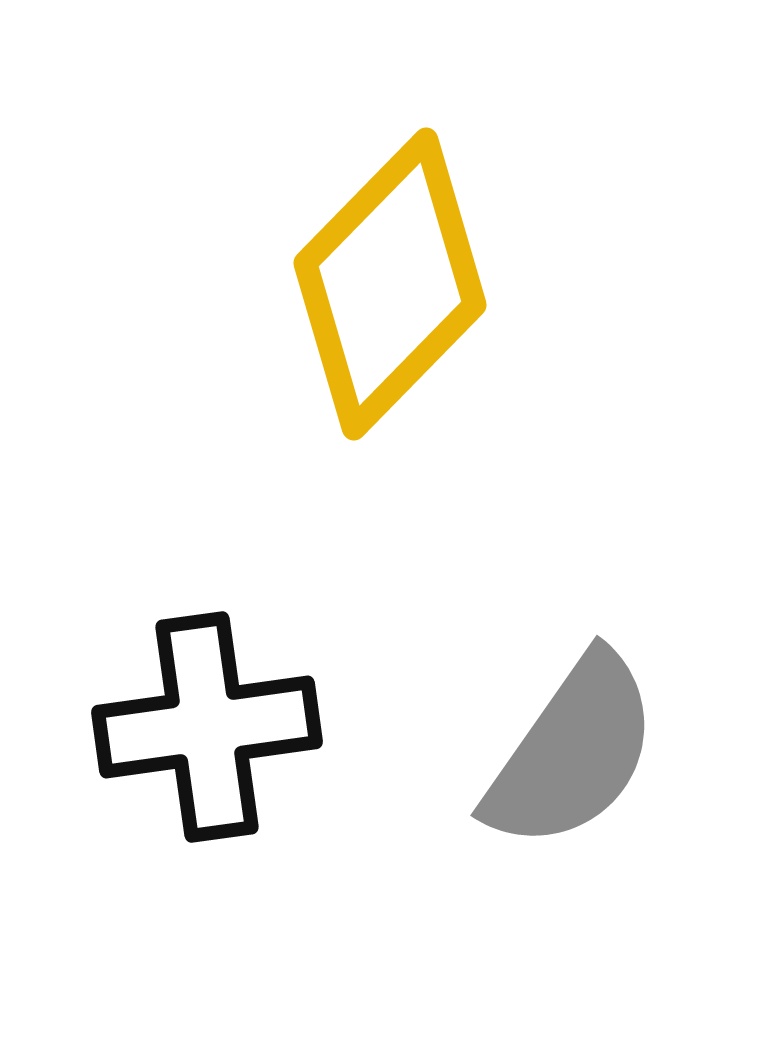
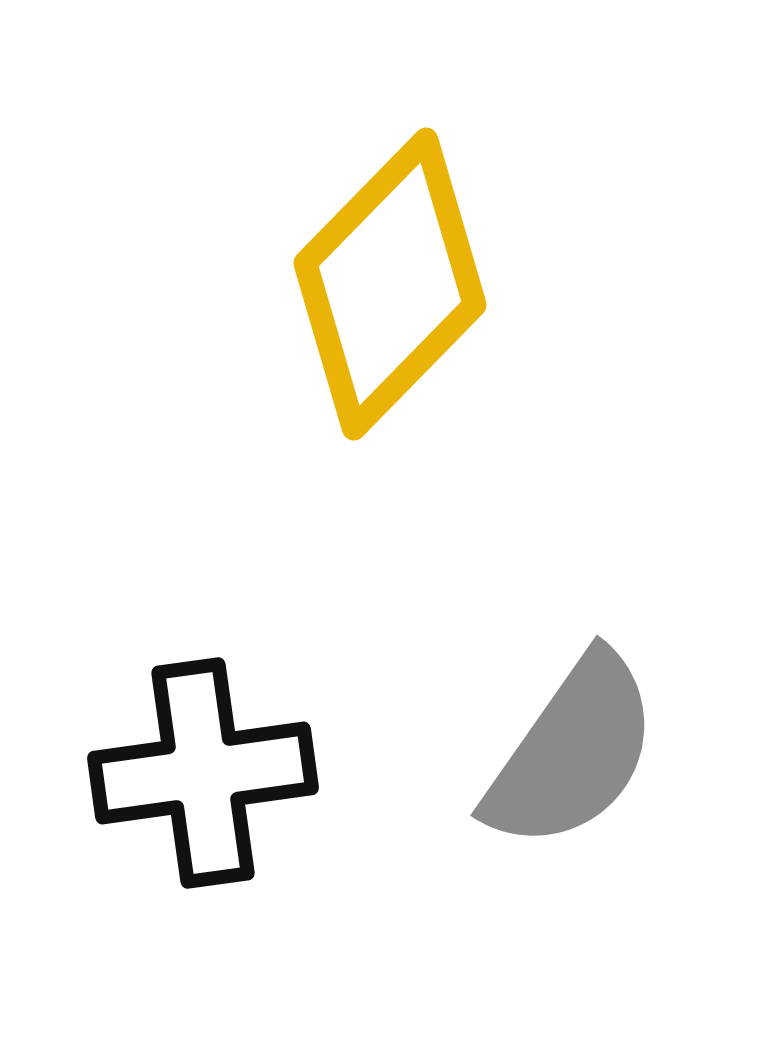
black cross: moved 4 px left, 46 px down
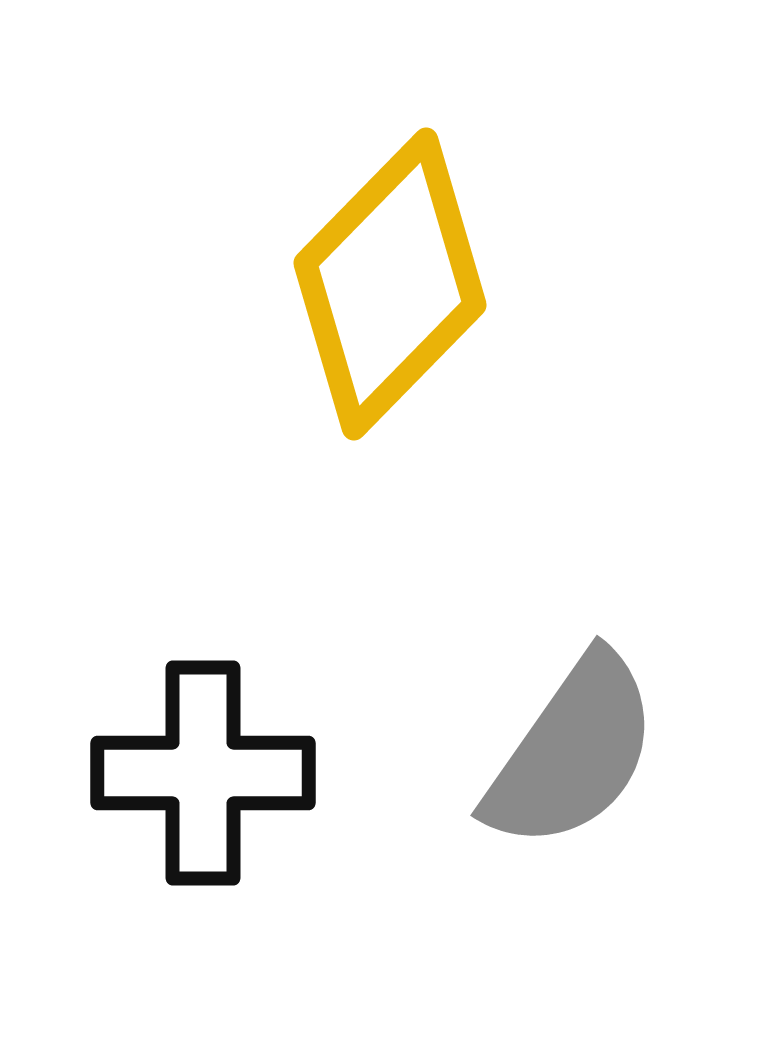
black cross: rotated 8 degrees clockwise
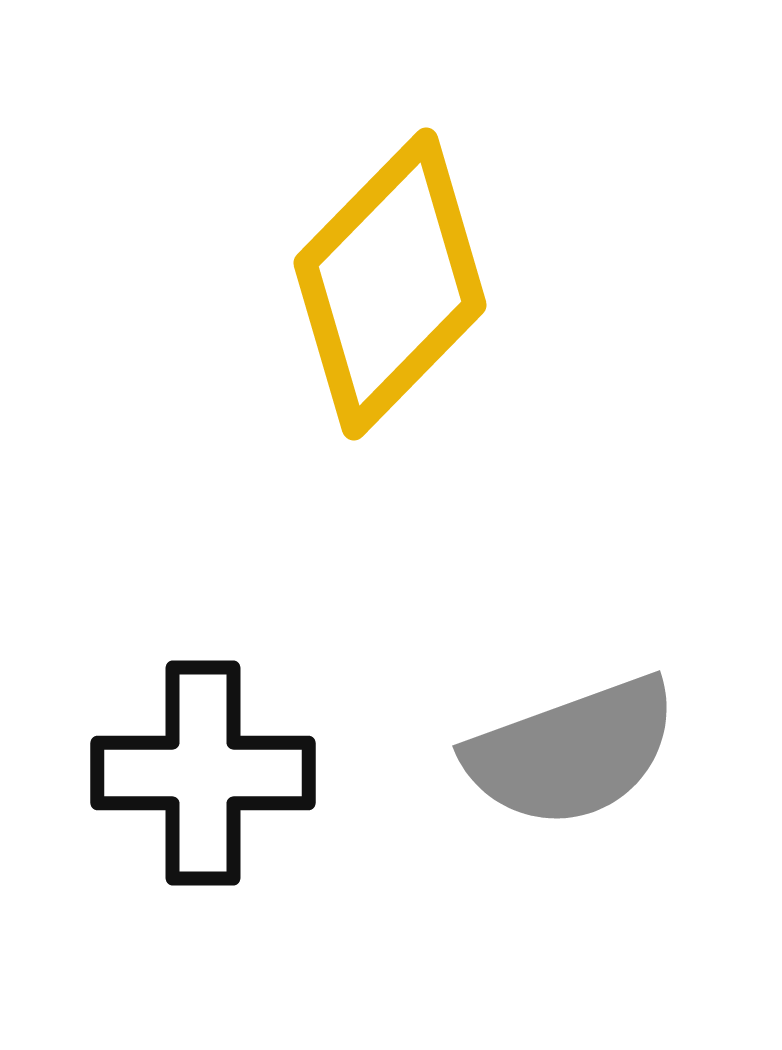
gray semicircle: rotated 35 degrees clockwise
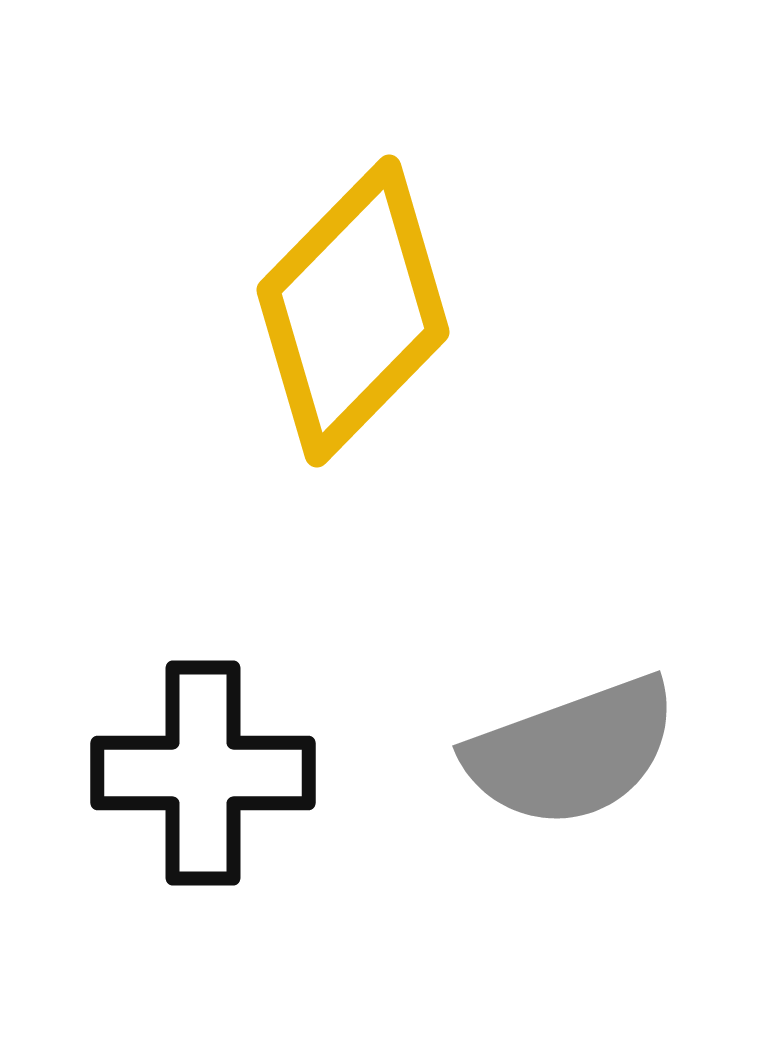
yellow diamond: moved 37 px left, 27 px down
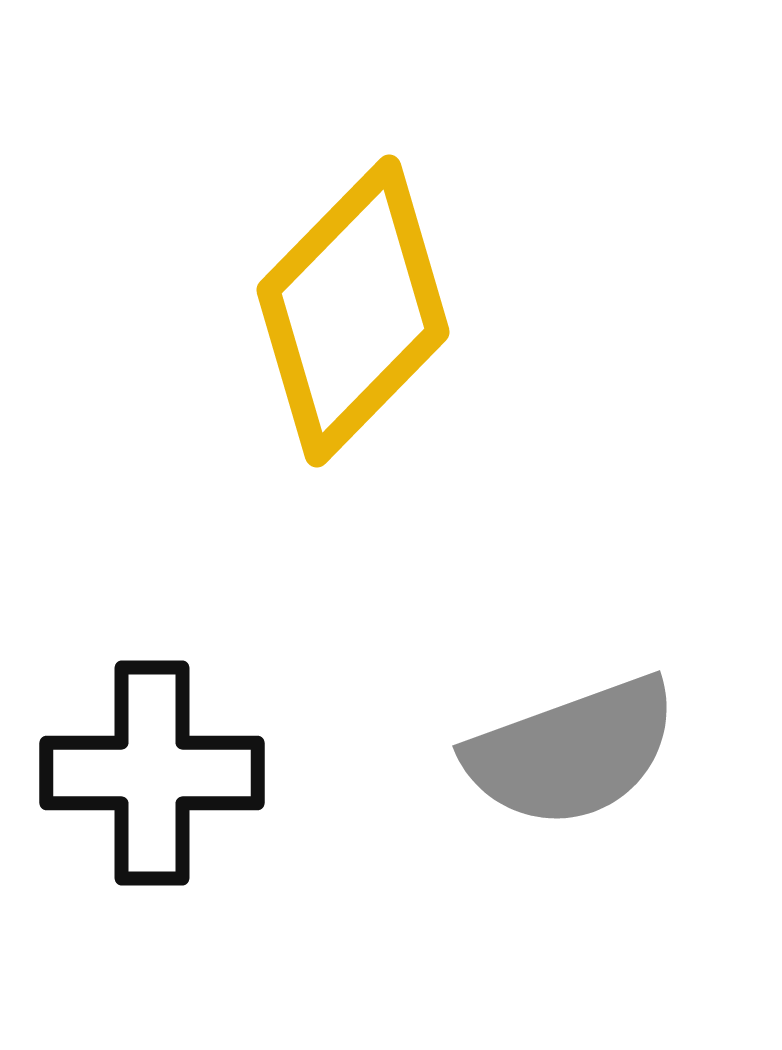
black cross: moved 51 px left
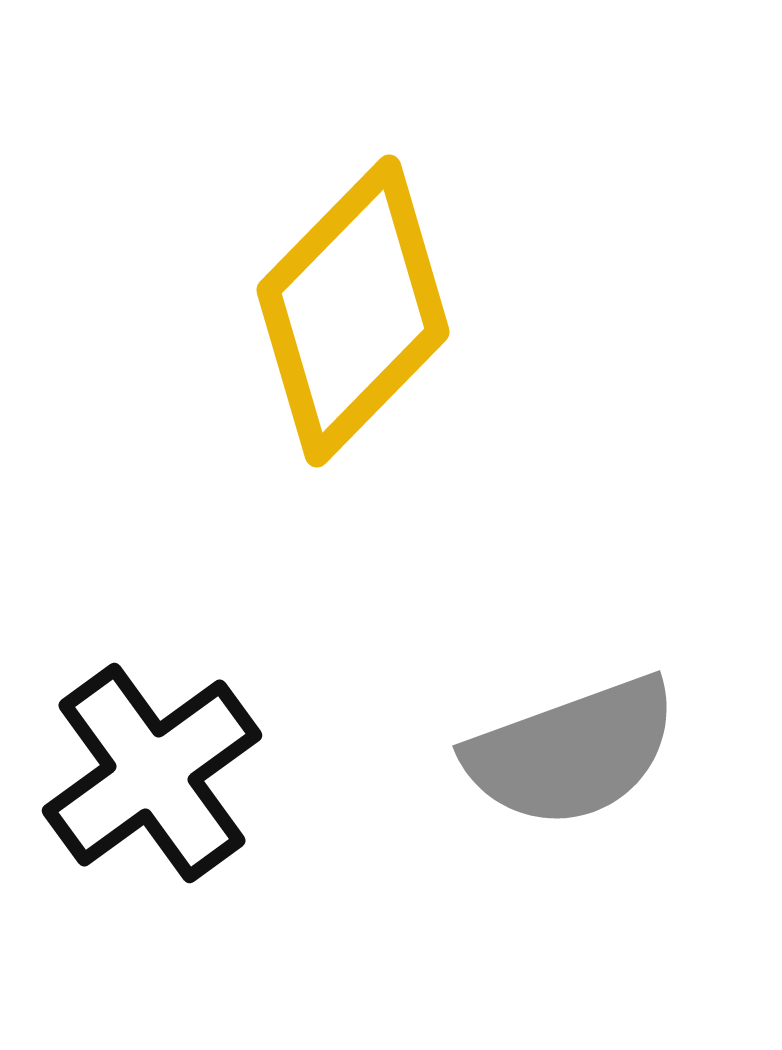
black cross: rotated 36 degrees counterclockwise
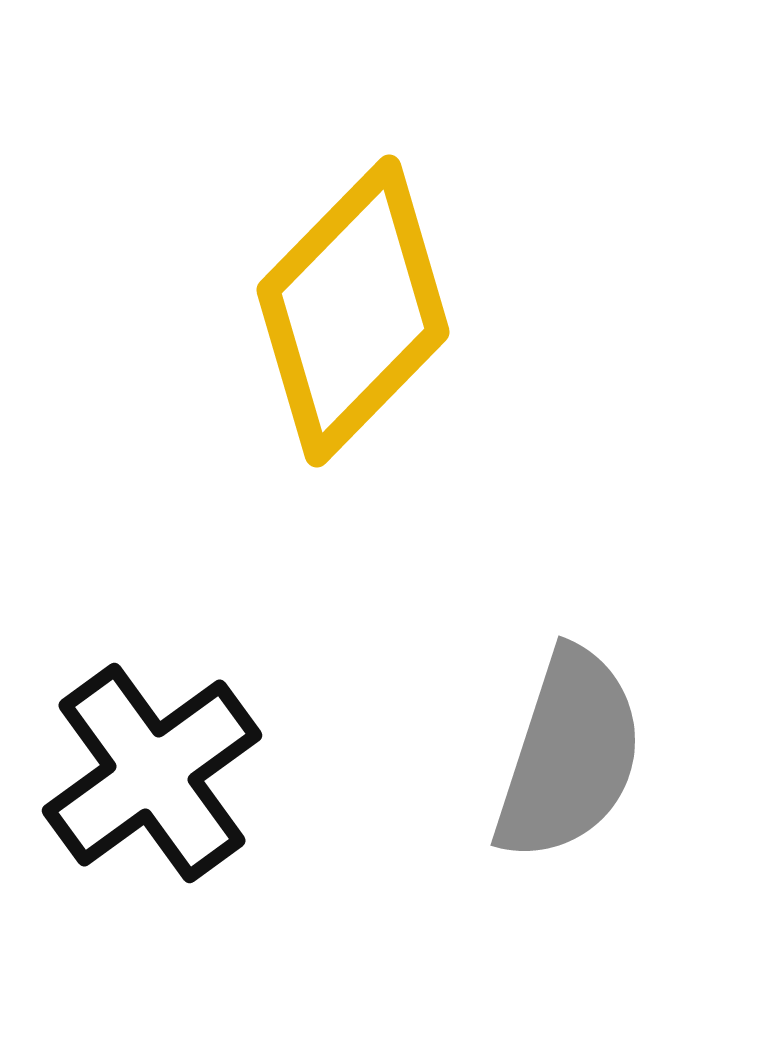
gray semicircle: moved 3 px left, 3 px down; rotated 52 degrees counterclockwise
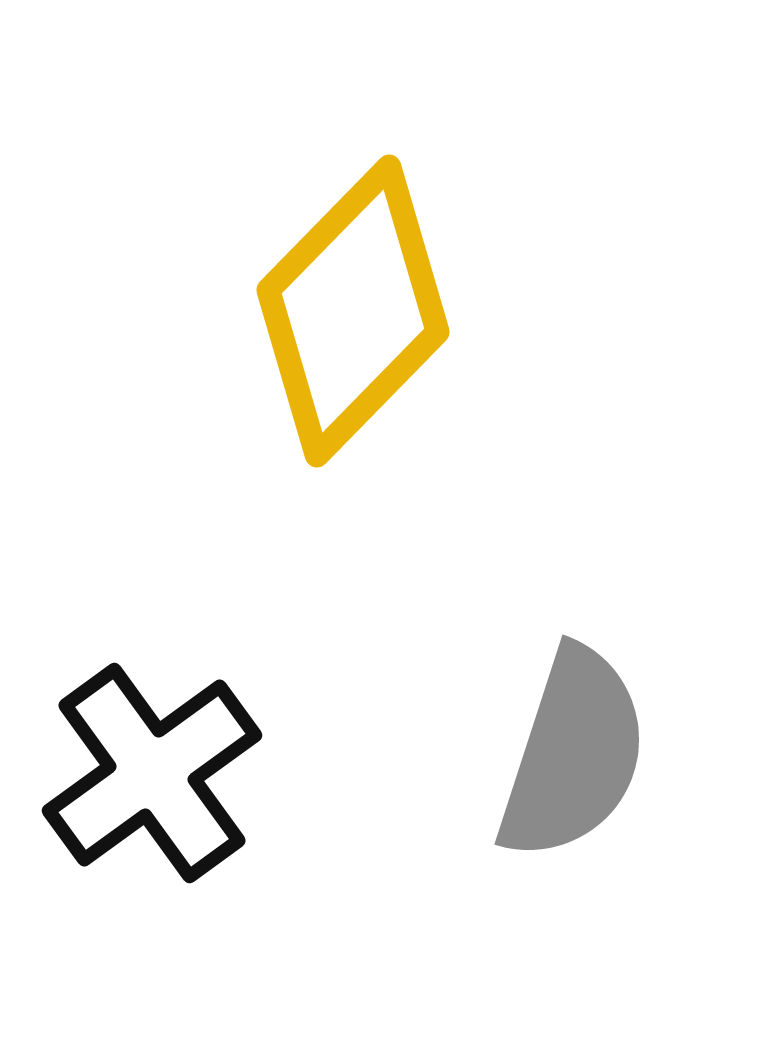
gray semicircle: moved 4 px right, 1 px up
